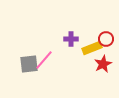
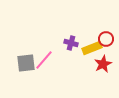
purple cross: moved 4 px down; rotated 16 degrees clockwise
gray square: moved 3 px left, 1 px up
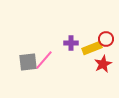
purple cross: rotated 16 degrees counterclockwise
gray square: moved 2 px right, 1 px up
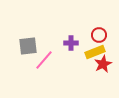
red circle: moved 7 px left, 4 px up
yellow rectangle: moved 3 px right, 4 px down
gray square: moved 16 px up
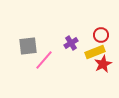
red circle: moved 2 px right
purple cross: rotated 32 degrees counterclockwise
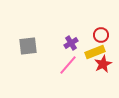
pink line: moved 24 px right, 5 px down
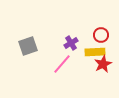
gray square: rotated 12 degrees counterclockwise
yellow rectangle: rotated 18 degrees clockwise
pink line: moved 6 px left, 1 px up
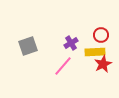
pink line: moved 1 px right, 2 px down
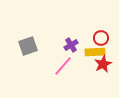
red circle: moved 3 px down
purple cross: moved 2 px down
